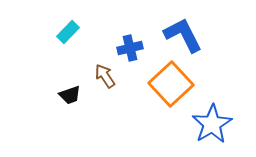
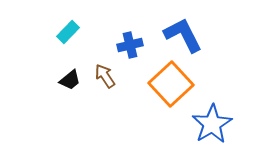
blue cross: moved 3 px up
black trapezoid: moved 15 px up; rotated 20 degrees counterclockwise
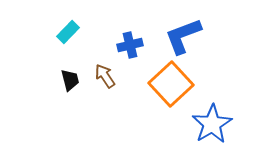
blue L-shape: moved 1 px down; rotated 84 degrees counterclockwise
black trapezoid: rotated 65 degrees counterclockwise
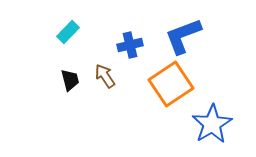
orange square: rotated 9 degrees clockwise
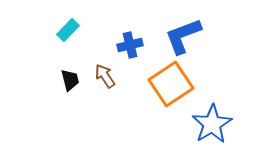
cyan rectangle: moved 2 px up
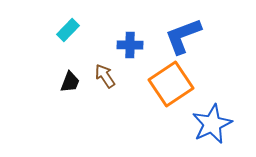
blue cross: rotated 15 degrees clockwise
black trapezoid: moved 2 px down; rotated 35 degrees clockwise
blue star: rotated 6 degrees clockwise
